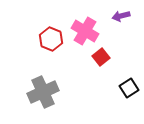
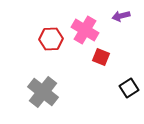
pink cross: moved 1 px up
red hexagon: rotated 25 degrees counterclockwise
red square: rotated 30 degrees counterclockwise
gray cross: rotated 28 degrees counterclockwise
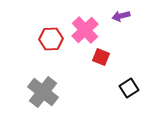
pink cross: rotated 16 degrees clockwise
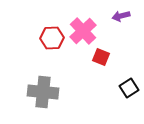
pink cross: moved 2 px left, 1 px down
red hexagon: moved 1 px right, 1 px up
gray cross: rotated 32 degrees counterclockwise
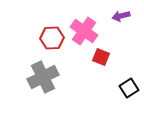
pink cross: moved 1 px right; rotated 12 degrees counterclockwise
gray cross: moved 15 px up; rotated 32 degrees counterclockwise
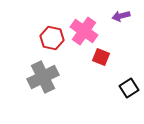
red hexagon: rotated 15 degrees clockwise
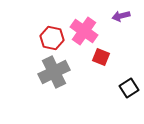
gray cross: moved 11 px right, 5 px up
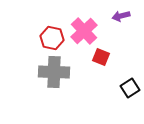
pink cross: rotated 12 degrees clockwise
gray cross: rotated 28 degrees clockwise
black square: moved 1 px right
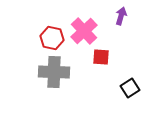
purple arrow: rotated 120 degrees clockwise
red square: rotated 18 degrees counterclockwise
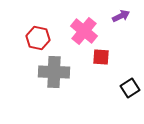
purple arrow: rotated 48 degrees clockwise
pink cross: rotated 8 degrees counterclockwise
red hexagon: moved 14 px left
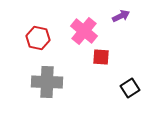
gray cross: moved 7 px left, 10 px down
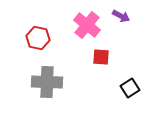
purple arrow: rotated 54 degrees clockwise
pink cross: moved 3 px right, 6 px up
